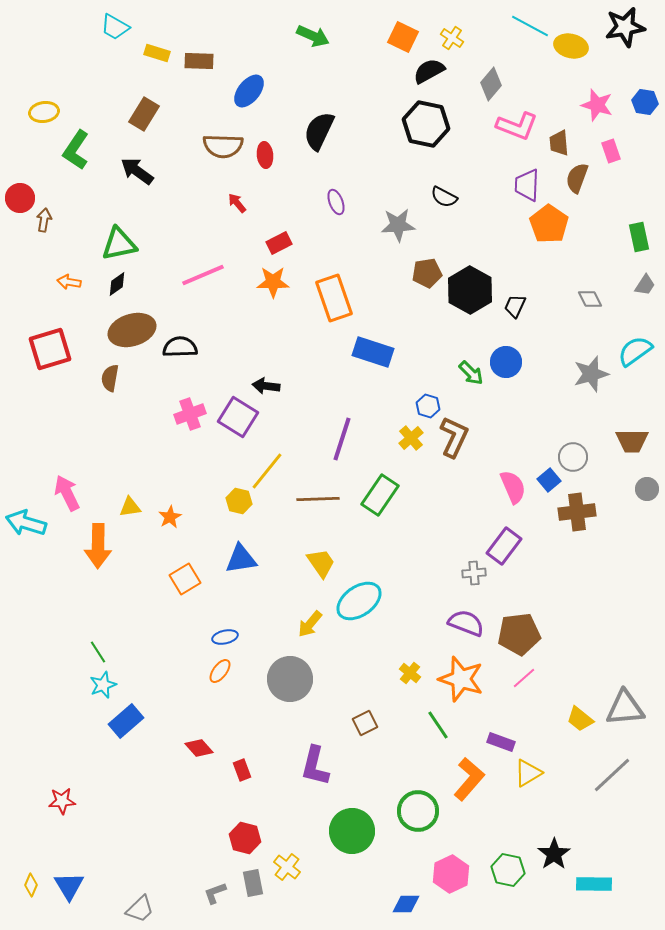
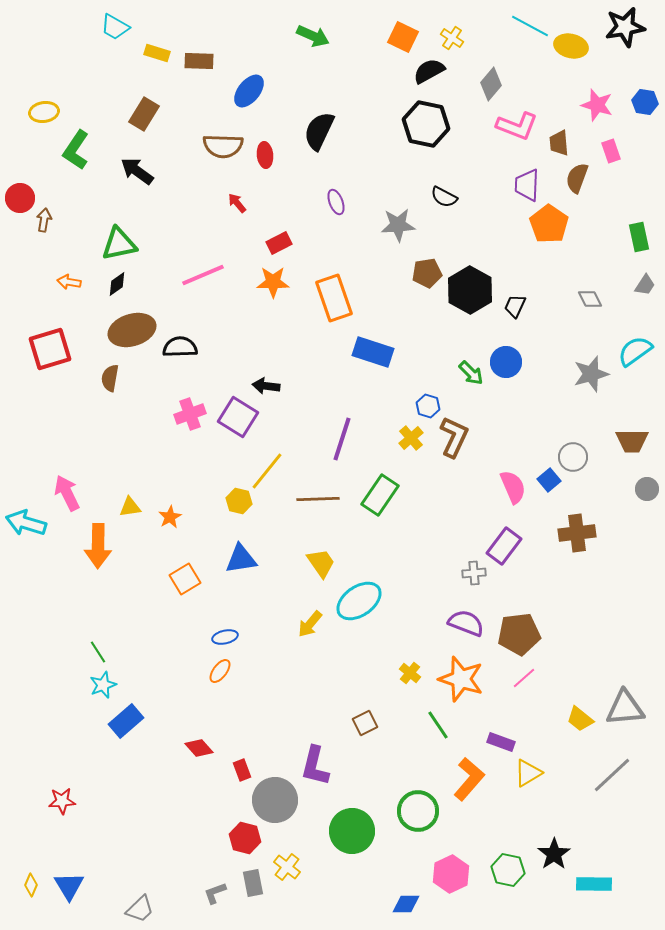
brown cross at (577, 512): moved 21 px down
gray circle at (290, 679): moved 15 px left, 121 px down
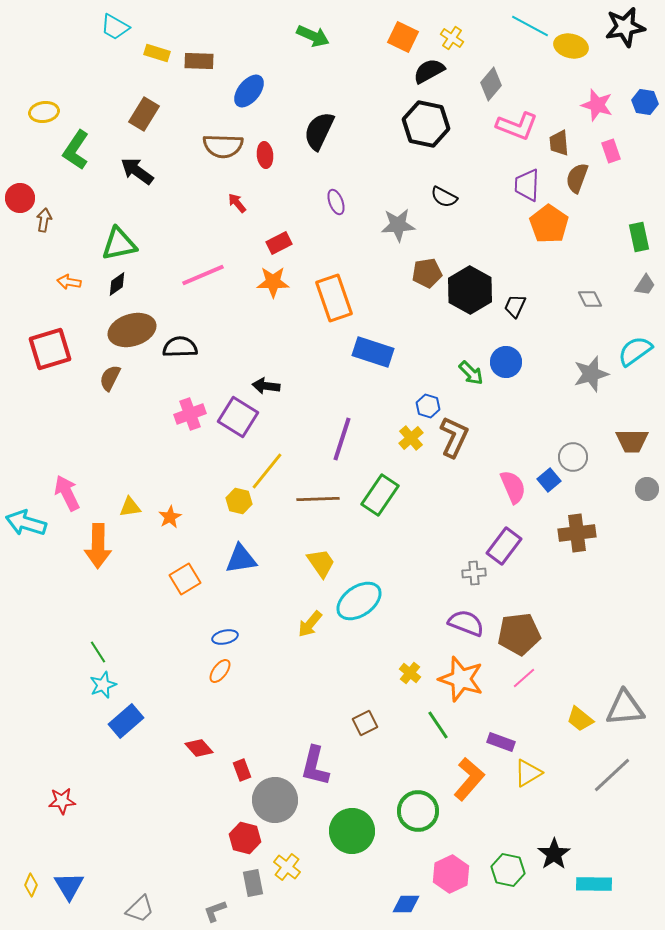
brown semicircle at (110, 378): rotated 16 degrees clockwise
gray L-shape at (215, 893): moved 18 px down
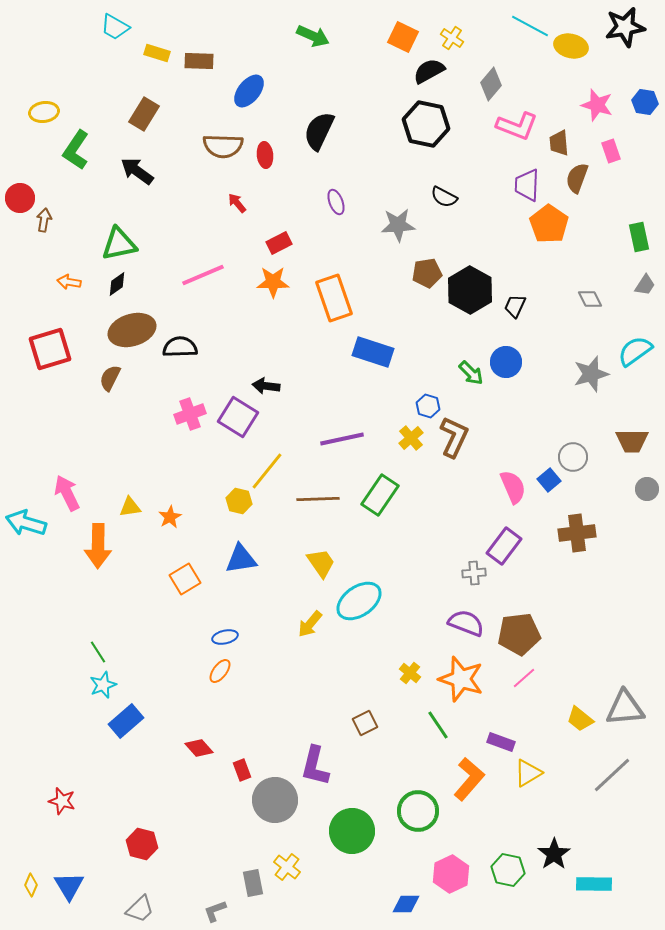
purple line at (342, 439): rotated 60 degrees clockwise
red star at (62, 801): rotated 20 degrees clockwise
red hexagon at (245, 838): moved 103 px left, 6 px down
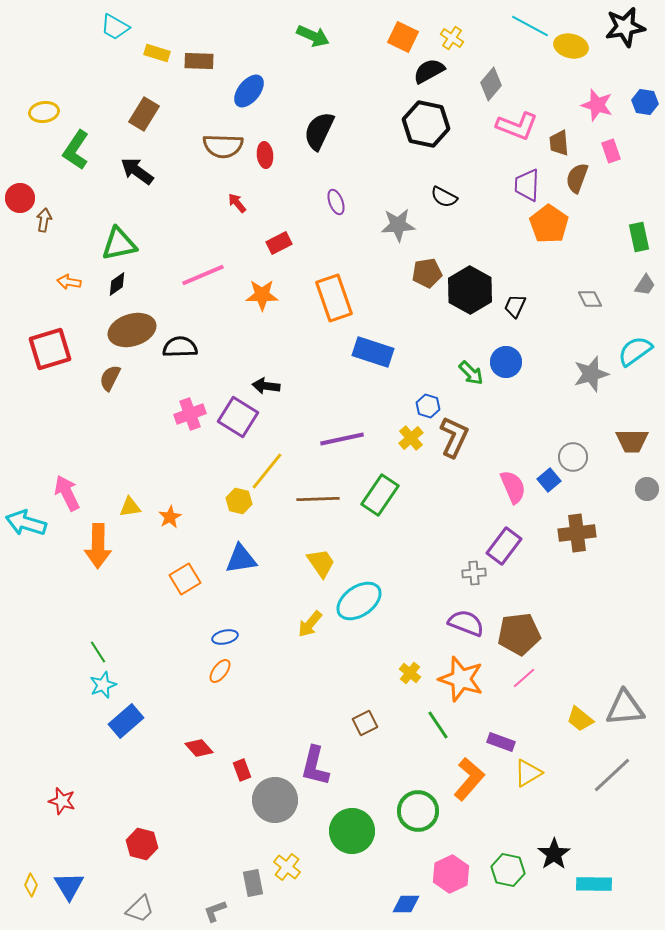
orange star at (273, 282): moved 11 px left, 13 px down
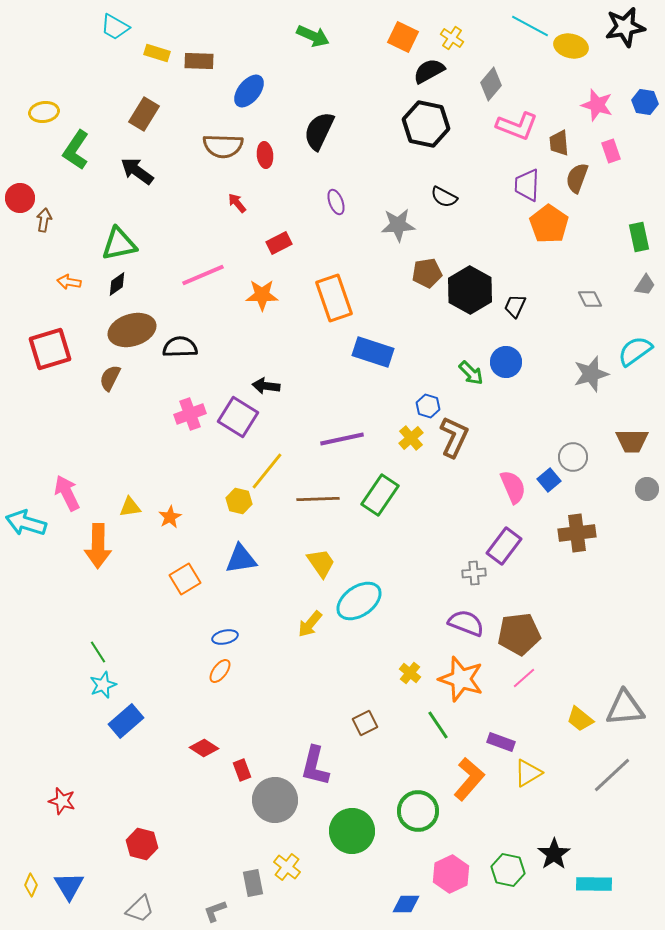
red diamond at (199, 748): moved 5 px right; rotated 16 degrees counterclockwise
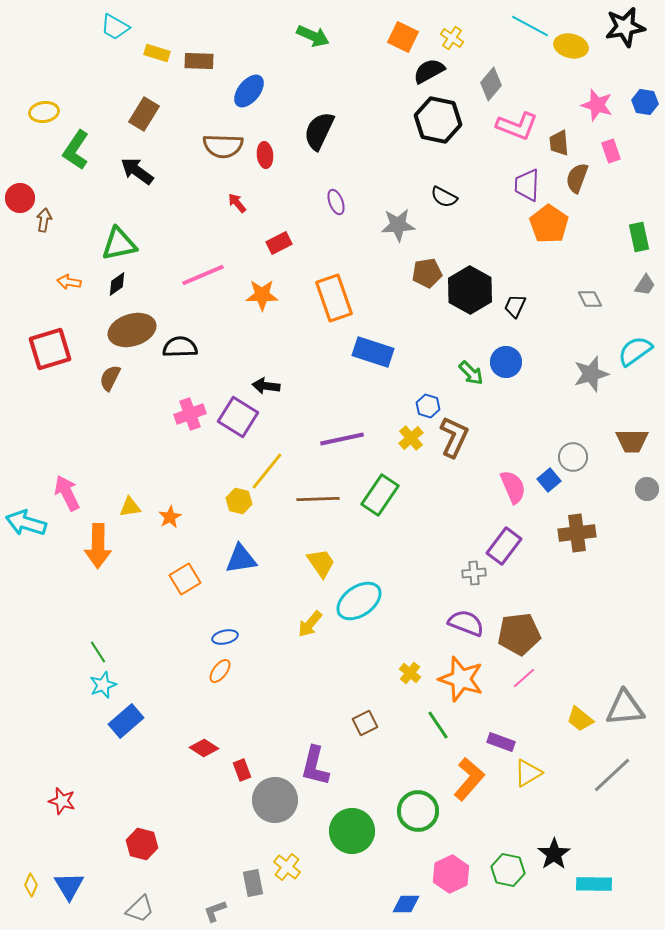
black hexagon at (426, 124): moved 12 px right, 4 px up
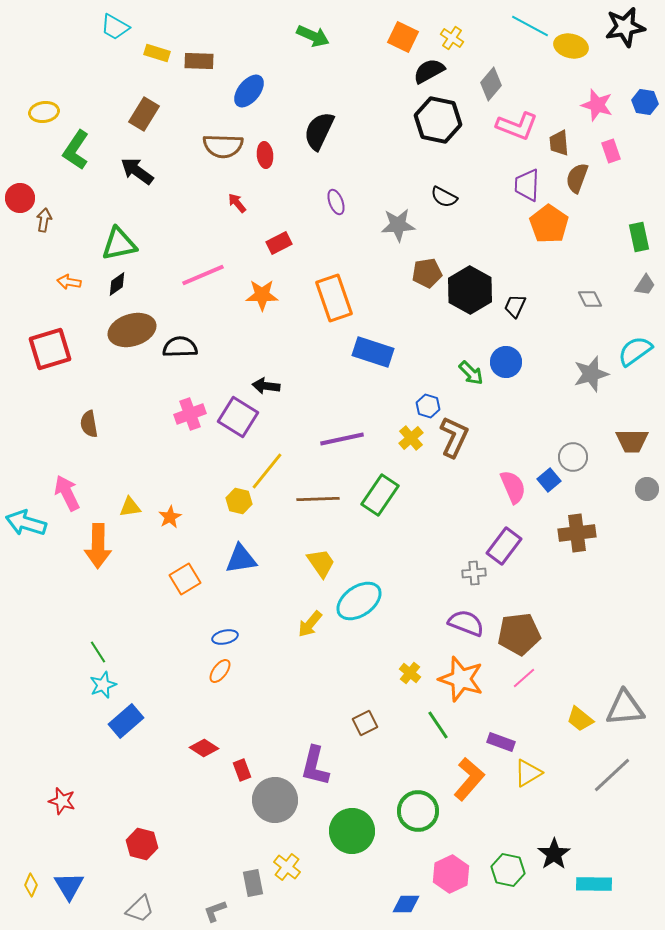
brown semicircle at (110, 378): moved 21 px left, 46 px down; rotated 36 degrees counterclockwise
